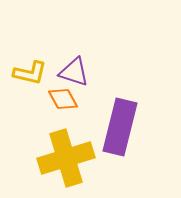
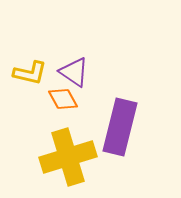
purple triangle: rotated 16 degrees clockwise
yellow cross: moved 2 px right, 1 px up
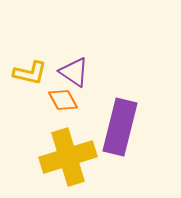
orange diamond: moved 1 px down
